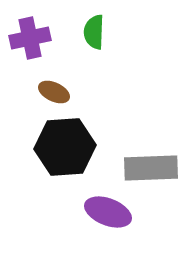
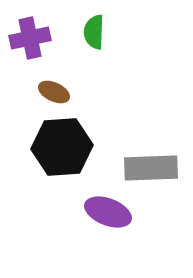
black hexagon: moved 3 px left
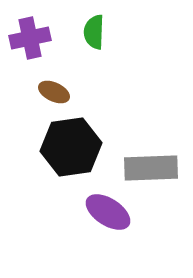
black hexagon: moved 9 px right; rotated 4 degrees counterclockwise
purple ellipse: rotated 12 degrees clockwise
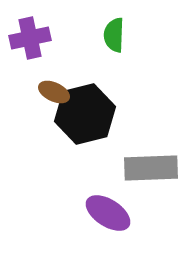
green semicircle: moved 20 px right, 3 px down
black hexagon: moved 14 px right, 33 px up; rotated 6 degrees counterclockwise
purple ellipse: moved 1 px down
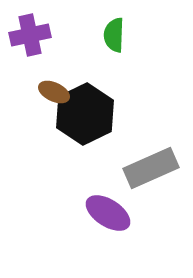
purple cross: moved 3 px up
black hexagon: rotated 12 degrees counterclockwise
gray rectangle: rotated 22 degrees counterclockwise
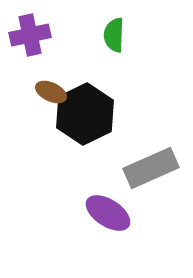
brown ellipse: moved 3 px left
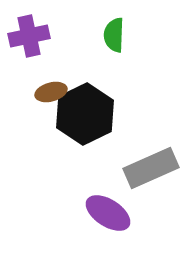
purple cross: moved 1 px left, 1 px down
brown ellipse: rotated 40 degrees counterclockwise
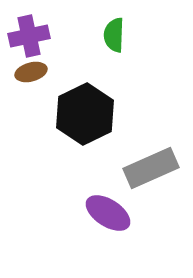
brown ellipse: moved 20 px left, 20 px up
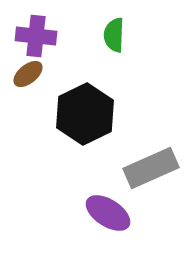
purple cross: moved 7 px right; rotated 18 degrees clockwise
brown ellipse: moved 3 px left, 2 px down; rotated 24 degrees counterclockwise
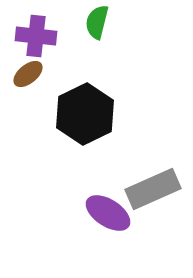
green semicircle: moved 17 px left, 13 px up; rotated 12 degrees clockwise
gray rectangle: moved 2 px right, 21 px down
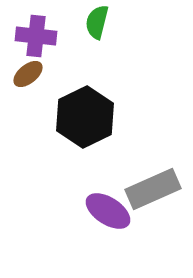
black hexagon: moved 3 px down
purple ellipse: moved 2 px up
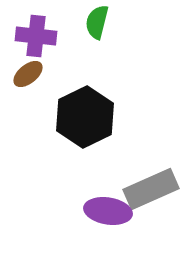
gray rectangle: moved 2 px left
purple ellipse: rotated 24 degrees counterclockwise
